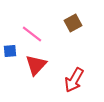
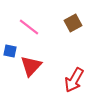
pink line: moved 3 px left, 7 px up
blue square: rotated 16 degrees clockwise
red triangle: moved 5 px left, 1 px down
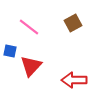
red arrow: rotated 60 degrees clockwise
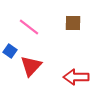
brown square: rotated 30 degrees clockwise
blue square: rotated 24 degrees clockwise
red arrow: moved 2 px right, 3 px up
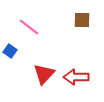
brown square: moved 9 px right, 3 px up
red triangle: moved 13 px right, 8 px down
